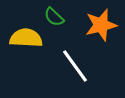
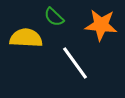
orange star: rotated 20 degrees clockwise
white line: moved 3 px up
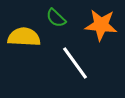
green semicircle: moved 2 px right, 1 px down
yellow semicircle: moved 2 px left, 1 px up
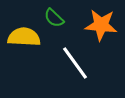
green semicircle: moved 2 px left
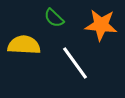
yellow semicircle: moved 8 px down
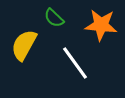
yellow semicircle: rotated 64 degrees counterclockwise
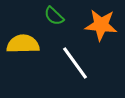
green semicircle: moved 2 px up
yellow semicircle: moved 1 px left, 1 px up; rotated 60 degrees clockwise
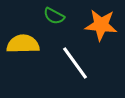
green semicircle: rotated 15 degrees counterclockwise
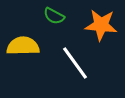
yellow semicircle: moved 2 px down
